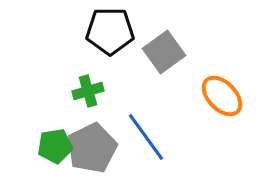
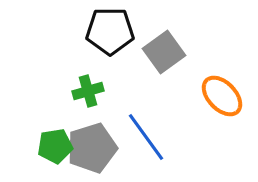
gray pentagon: rotated 9 degrees clockwise
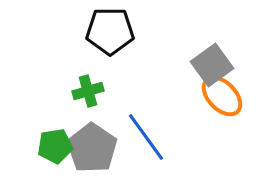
gray square: moved 48 px right, 13 px down
gray pentagon: rotated 21 degrees counterclockwise
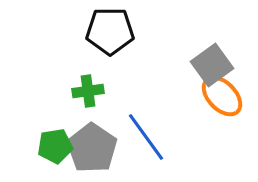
green cross: rotated 8 degrees clockwise
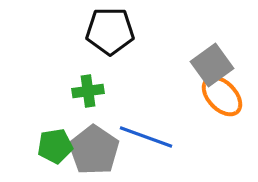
blue line: rotated 34 degrees counterclockwise
gray pentagon: moved 2 px right, 2 px down
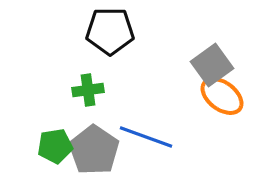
green cross: moved 1 px up
orange ellipse: rotated 9 degrees counterclockwise
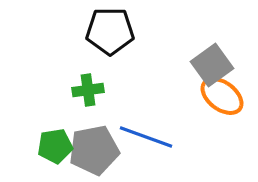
gray pentagon: rotated 27 degrees clockwise
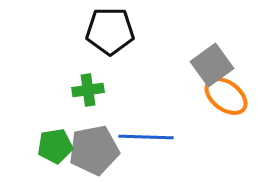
orange ellipse: moved 4 px right
blue line: rotated 18 degrees counterclockwise
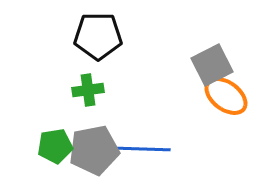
black pentagon: moved 12 px left, 5 px down
gray square: rotated 9 degrees clockwise
blue line: moved 3 px left, 12 px down
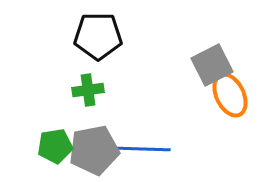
orange ellipse: moved 4 px right, 1 px up; rotated 27 degrees clockwise
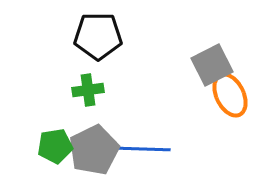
gray pentagon: rotated 15 degrees counterclockwise
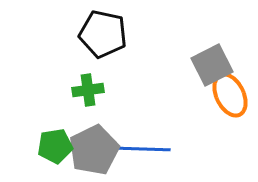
black pentagon: moved 5 px right, 2 px up; rotated 12 degrees clockwise
